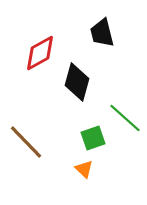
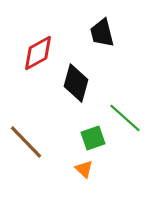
red diamond: moved 2 px left
black diamond: moved 1 px left, 1 px down
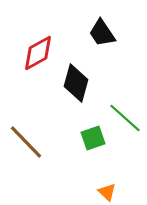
black trapezoid: rotated 20 degrees counterclockwise
orange triangle: moved 23 px right, 23 px down
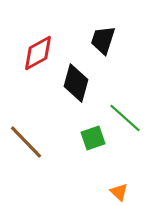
black trapezoid: moved 1 px right, 7 px down; rotated 52 degrees clockwise
orange triangle: moved 12 px right
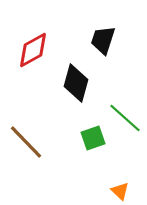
red diamond: moved 5 px left, 3 px up
orange triangle: moved 1 px right, 1 px up
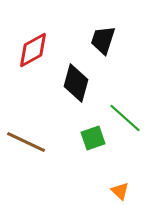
brown line: rotated 21 degrees counterclockwise
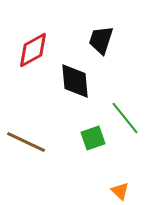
black trapezoid: moved 2 px left
black diamond: moved 1 px left, 2 px up; rotated 21 degrees counterclockwise
green line: rotated 9 degrees clockwise
